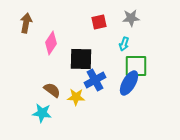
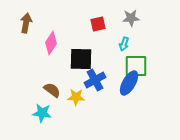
red square: moved 1 px left, 2 px down
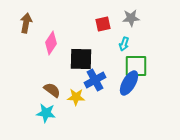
red square: moved 5 px right
cyan star: moved 4 px right
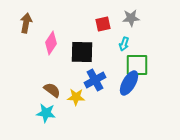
black square: moved 1 px right, 7 px up
green square: moved 1 px right, 1 px up
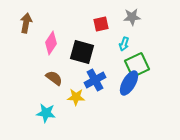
gray star: moved 1 px right, 1 px up
red square: moved 2 px left
black square: rotated 15 degrees clockwise
green square: rotated 25 degrees counterclockwise
brown semicircle: moved 2 px right, 12 px up
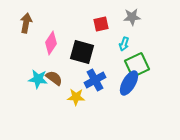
cyan star: moved 8 px left, 34 px up
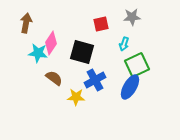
cyan star: moved 26 px up
blue ellipse: moved 1 px right, 4 px down
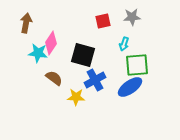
red square: moved 2 px right, 3 px up
black square: moved 1 px right, 3 px down
green square: rotated 20 degrees clockwise
blue ellipse: rotated 25 degrees clockwise
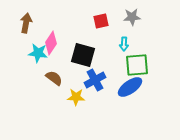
red square: moved 2 px left
cyan arrow: rotated 16 degrees counterclockwise
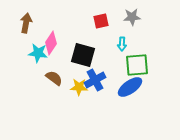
cyan arrow: moved 2 px left
yellow star: moved 3 px right, 10 px up
